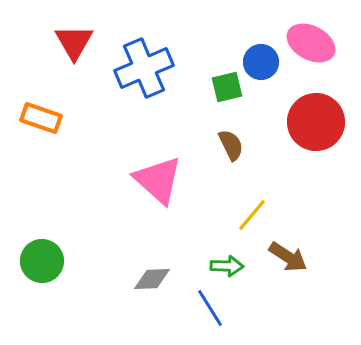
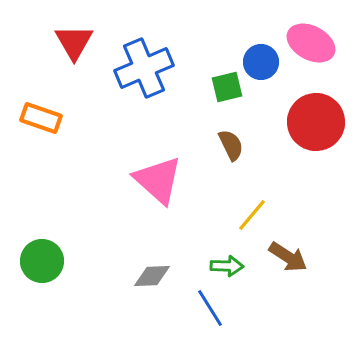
gray diamond: moved 3 px up
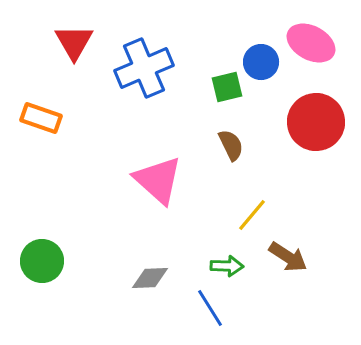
gray diamond: moved 2 px left, 2 px down
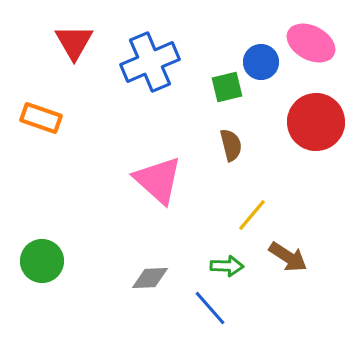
blue cross: moved 6 px right, 6 px up
brown semicircle: rotated 12 degrees clockwise
blue line: rotated 9 degrees counterclockwise
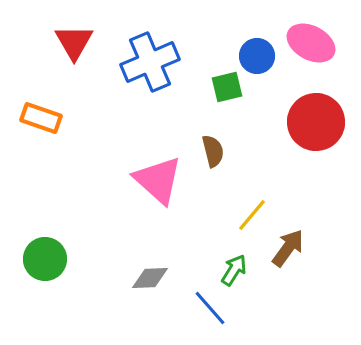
blue circle: moved 4 px left, 6 px up
brown semicircle: moved 18 px left, 6 px down
brown arrow: moved 9 px up; rotated 87 degrees counterclockwise
green circle: moved 3 px right, 2 px up
green arrow: moved 7 px right, 4 px down; rotated 60 degrees counterclockwise
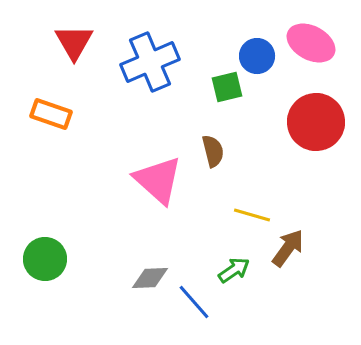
orange rectangle: moved 10 px right, 4 px up
yellow line: rotated 66 degrees clockwise
green arrow: rotated 24 degrees clockwise
blue line: moved 16 px left, 6 px up
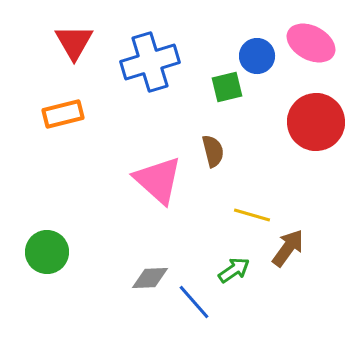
blue cross: rotated 6 degrees clockwise
orange rectangle: moved 12 px right; rotated 33 degrees counterclockwise
green circle: moved 2 px right, 7 px up
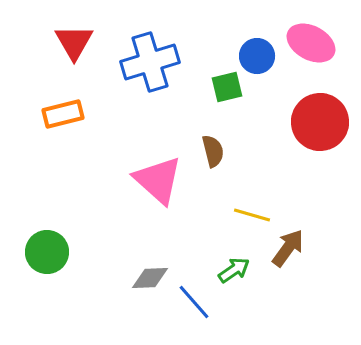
red circle: moved 4 px right
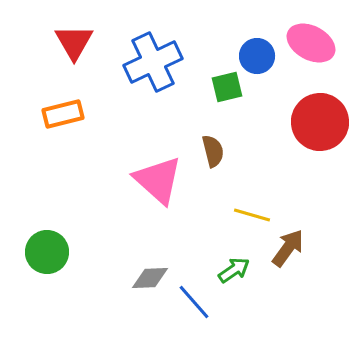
blue cross: moved 3 px right; rotated 8 degrees counterclockwise
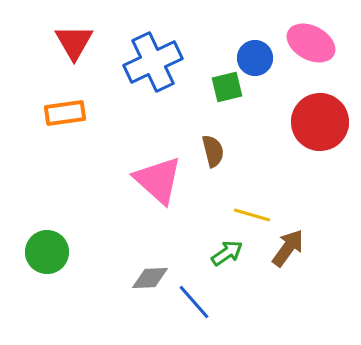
blue circle: moved 2 px left, 2 px down
orange rectangle: moved 2 px right, 1 px up; rotated 6 degrees clockwise
green arrow: moved 7 px left, 17 px up
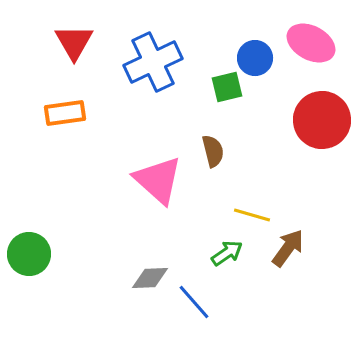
red circle: moved 2 px right, 2 px up
green circle: moved 18 px left, 2 px down
